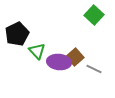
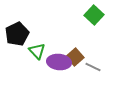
gray line: moved 1 px left, 2 px up
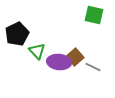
green square: rotated 30 degrees counterclockwise
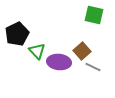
brown square: moved 7 px right, 6 px up
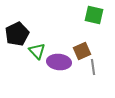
brown square: rotated 18 degrees clockwise
gray line: rotated 56 degrees clockwise
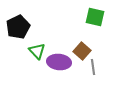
green square: moved 1 px right, 2 px down
black pentagon: moved 1 px right, 7 px up
brown square: rotated 24 degrees counterclockwise
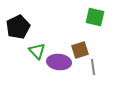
brown square: moved 2 px left, 1 px up; rotated 30 degrees clockwise
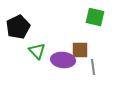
brown square: rotated 18 degrees clockwise
purple ellipse: moved 4 px right, 2 px up
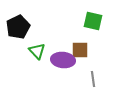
green square: moved 2 px left, 4 px down
gray line: moved 12 px down
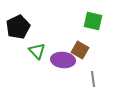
brown square: rotated 30 degrees clockwise
